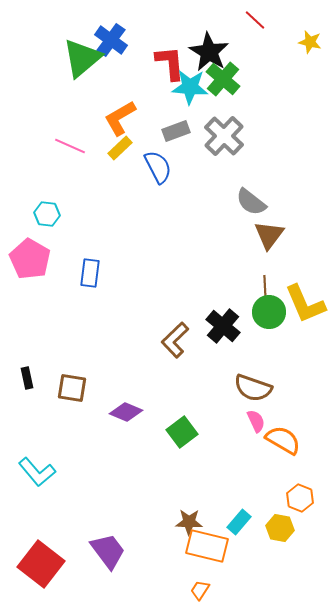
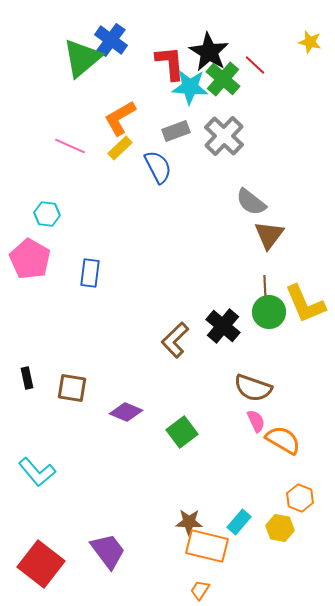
red line: moved 45 px down
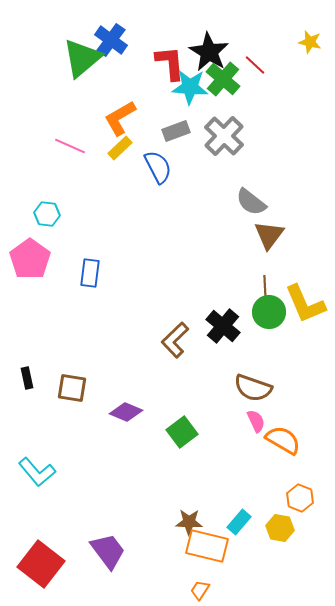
pink pentagon: rotated 6 degrees clockwise
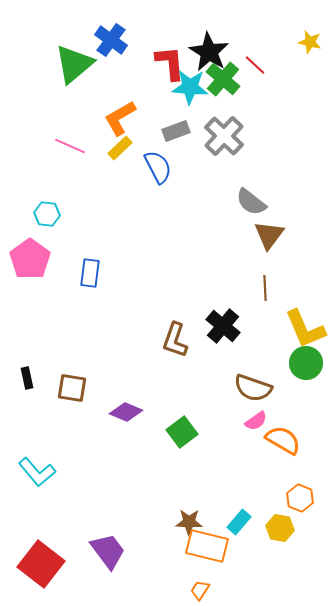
green triangle: moved 8 px left, 6 px down
yellow L-shape: moved 25 px down
green circle: moved 37 px right, 51 px down
brown L-shape: rotated 27 degrees counterclockwise
pink semicircle: rotated 80 degrees clockwise
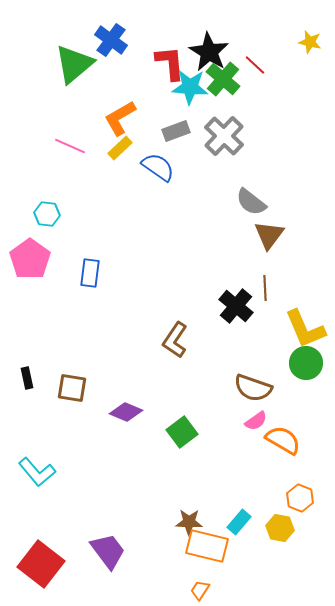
blue semicircle: rotated 28 degrees counterclockwise
black cross: moved 13 px right, 20 px up
brown L-shape: rotated 15 degrees clockwise
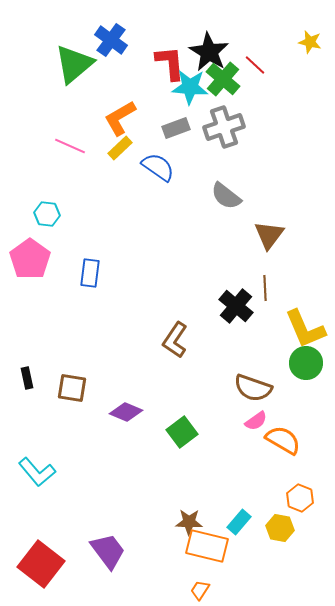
gray rectangle: moved 3 px up
gray cross: moved 9 px up; rotated 27 degrees clockwise
gray semicircle: moved 25 px left, 6 px up
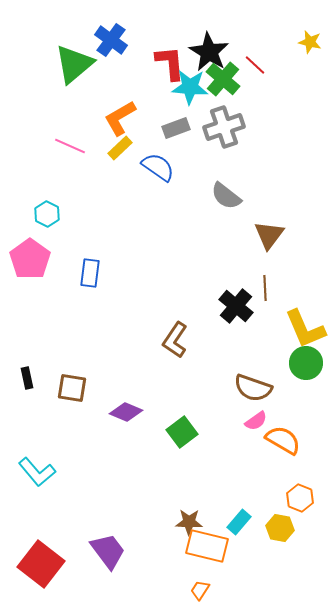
cyan hexagon: rotated 20 degrees clockwise
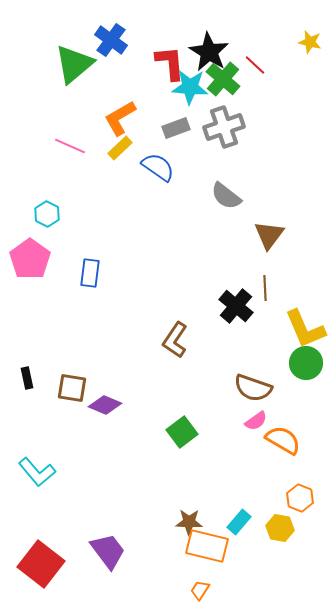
purple diamond: moved 21 px left, 7 px up
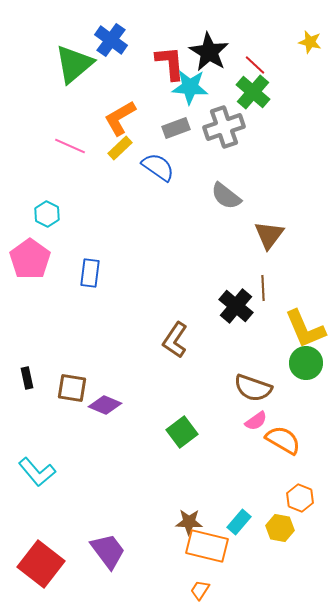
green cross: moved 30 px right, 13 px down
brown line: moved 2 px left
